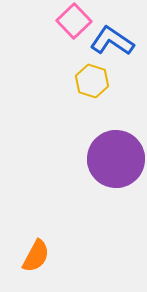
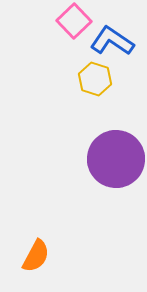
yellow hexagon: moved 3 px right, 2 px up
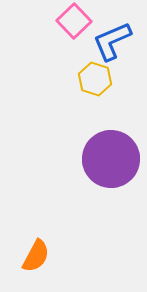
blue L-shape: rotated 57 degrees counterclockwise
purple circle: moved 5 px left
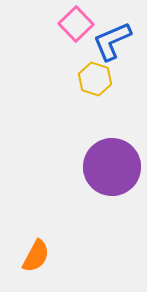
pink square: moved 2 px right, 3 px down
purple circle: moved 1 px right, 8 px down
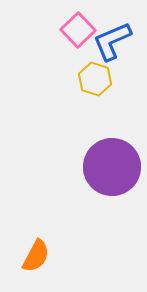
pink square: moved 2 px right, 6 px down
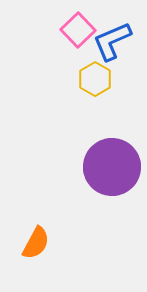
yellow hexagon: rotated 12 degrees clockwise
orange semicircle: moved 13 px up
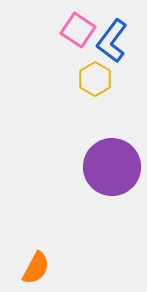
pink square: rotated 12 degrees counterclockwise
blue L-shape: rotated 30 degrees counterclockwise
orange semicircle: moved 25 px down
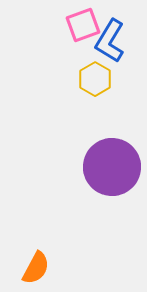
pink square: moved 5 px right, 5 px up; rotated 36 degrees clockwise
blue L-shape: moved 2 px left; rotated 6 degrees counterclockwise
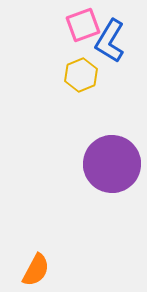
yellow hexagon: moved 14 px left, 4 px up; rotated 8 degrees clockwise
purple circle: moved 3 px up
orange semicircle: moved 2 px down
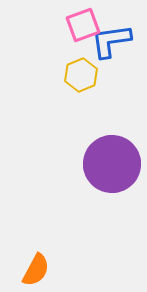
blue L-shape: moved 1 px right; rotated 51 degrees clockwise
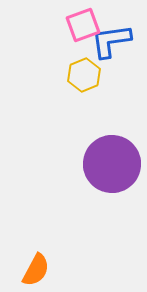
yellow hexagon: moved 3 px right
